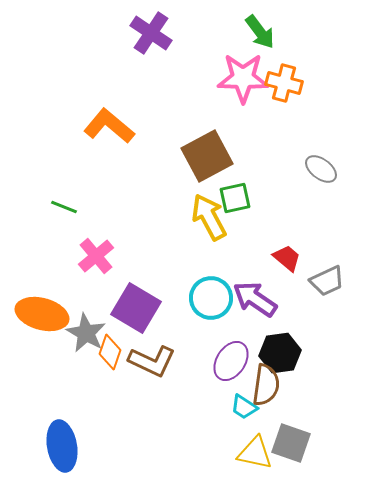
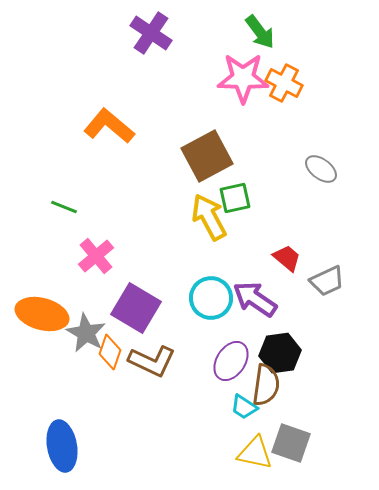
orange cross: rotated 12 degrees clockwise
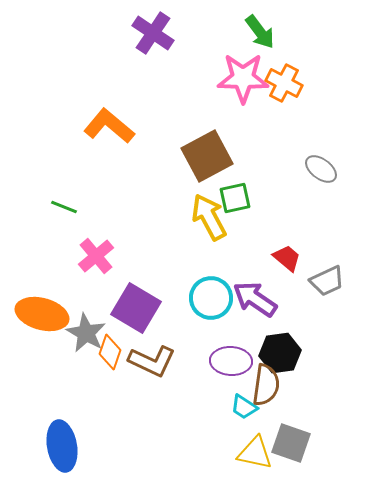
purple cross: moved 2 px right
purple ellipse: rotated 60 degrees clockwise
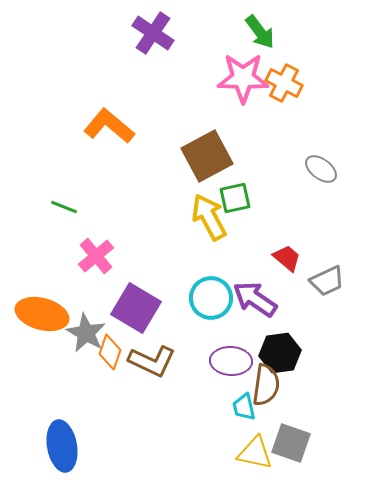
cyan trapezoid: rotated 44 degrees clockwise
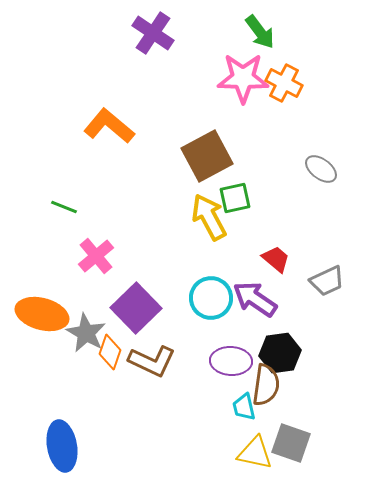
red trapezoid: moved 11 px left, 1 px down
purple square: rotated 15 degrees clockwise
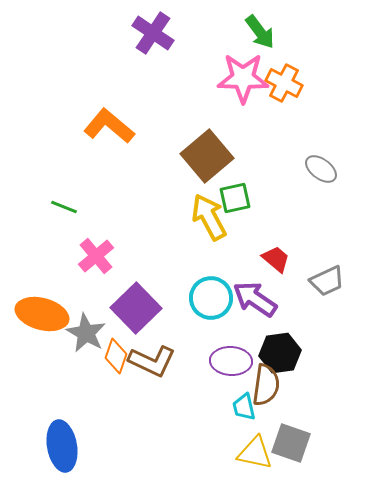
brown square: rotated 12 degrees counterclockwise
orange diamond: moved 6 px right, 4 px down
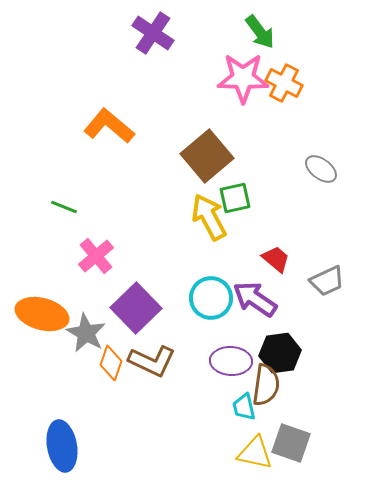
orange diamond: moved 5 px left, 7 px down
